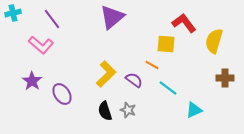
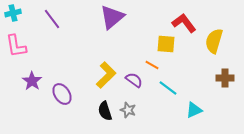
pink L-shape: moved 25 px left, 1 px down; rotated 40 degrees clockwise
yellow L-shape: moved 1 px down
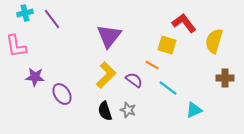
cyan cross: moved 12 px right
purple triangle: moved 3 px left, 19 px down; rotated 12 degrees counterclockwise
yellow square: moved 1 px right, 1 px down; rotated 12 degrees clockwise
purple star: moved 3 px right, 4 px up; rotated 30 degrees counterclockwise
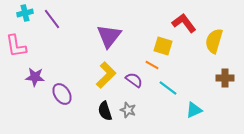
yellow square: moved 4 px left, 1 px down
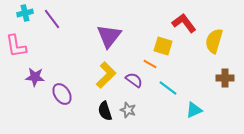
orange line: moved 2 px left, 1 px up
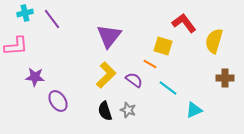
pink L-shape: rotated 85 degrees counterclockwise
purple ellipse: moved 4 px left, 7 px down
